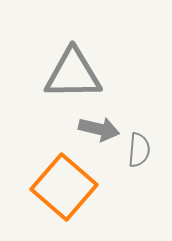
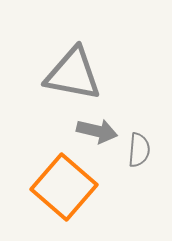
gray triangle: rotated 12 degrees clockwise
gray arrow: moved 2 px left, 2 px down
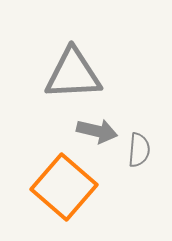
gray triangle: rotated 14 degrees counterclockwise
